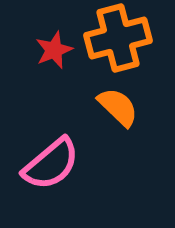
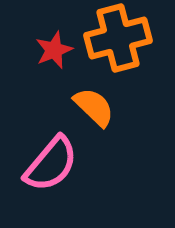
orange semicircle: moved 24 px left
pink semicircle: rotated 10 degrees counterclockwise
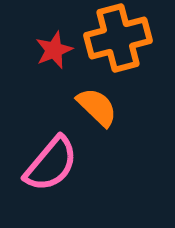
orange semicircle: moved 3 px right
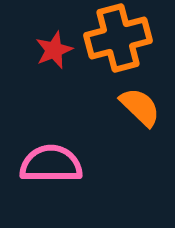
orange semicircle: moved 43 px right
pink semicircle: rotated 130 degrees counterclockwise
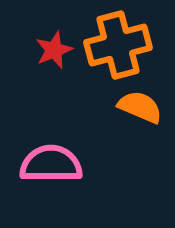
orange cross: moved 7 px down
orange semicircle: rotated 21 degrees counterclockwise
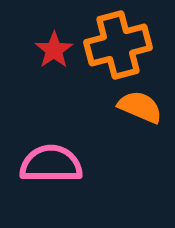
red star: rotated 12 degrees counterclockwise
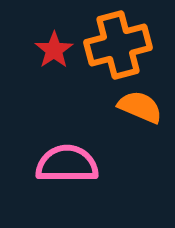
pink semicircle: moved 16 px right
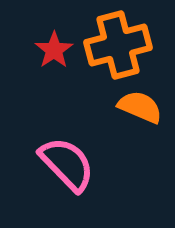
pink semicircle: rotated 46 degrees clockwise
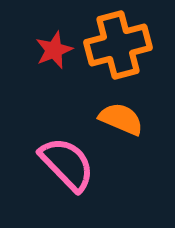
red star: rotated 12 degrees clockwise
orange semicircle: moved 19 px left, 12 px down
